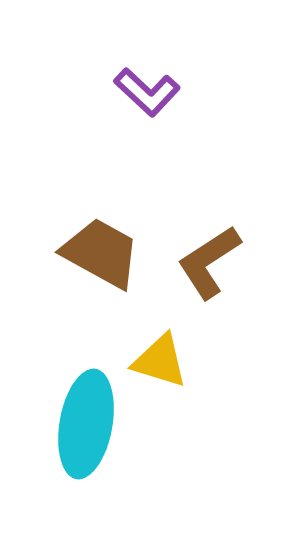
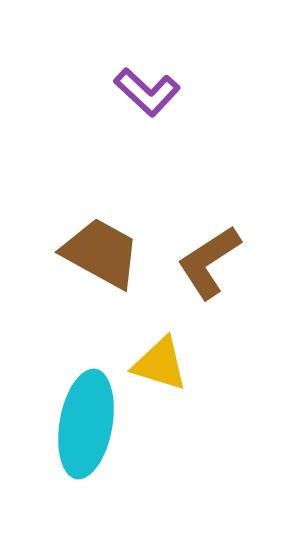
yellow triangle: moved 3 px down
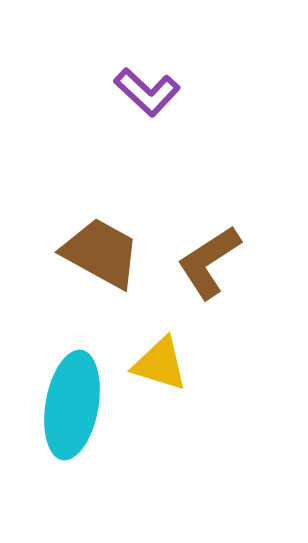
cyan ellipse: moved 14 px left, 19 px up
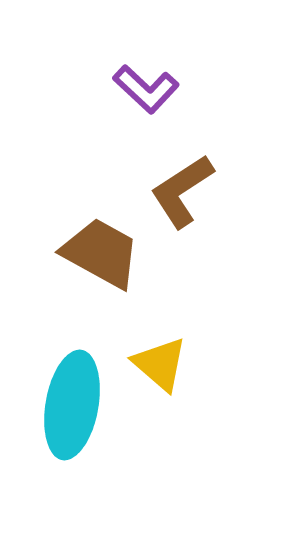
purple L-shape: moved 1 px left, 3 px up
brown L-shape: moved 27 px left, 71 px up
yellow triangle: rotated 24 degrees clockwise
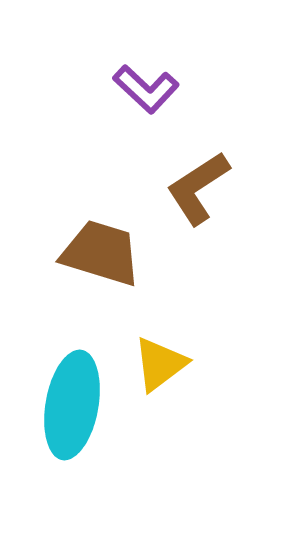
brown L-shape: moved 16 px right, 3 px up
brown trapezoid: rotated 12 degrees counterclockwise
yellow triangle: rotated 42 degrees clockwise
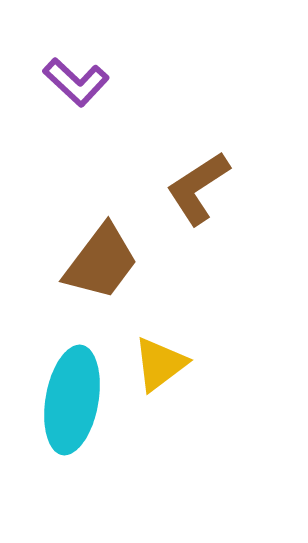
purple L-shape: moved 70 px left, 7 px up
brown trapezoid: moved 9 px down; rotated 110 degrees clockwise
cyan ellipse: moved 5 px up
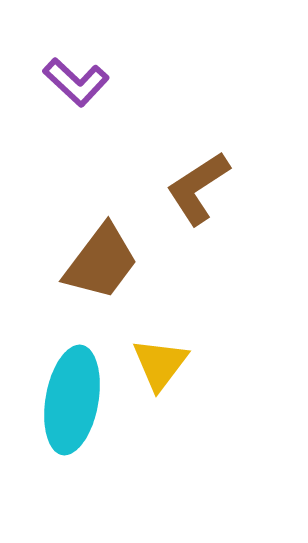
yellow triangle: rotated 16 degrees counterclockwise
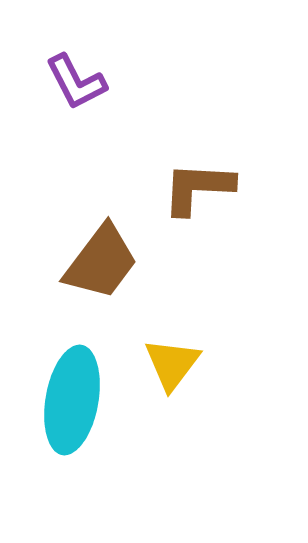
purple L-shape: rotated 20 degrees clockwise
brown L-shape: rotated 36 degrees clockwise
yellow triangle: moved 12 px right
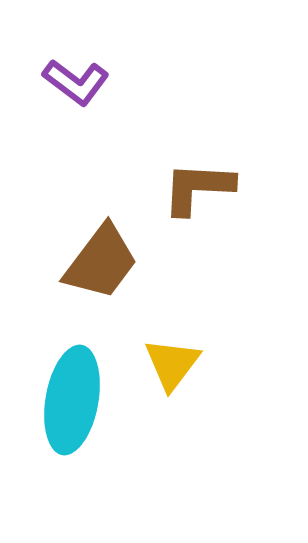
purple L-shape: rotated 26 degrees counterclockwise
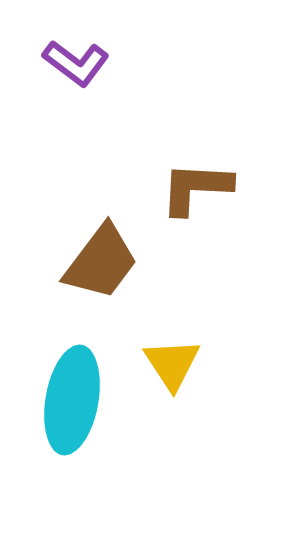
purple L-shape: moved 19 px up
brown L-shape: moved 2 px left
yellow triangle: rotated 10 degrees counterclockwise
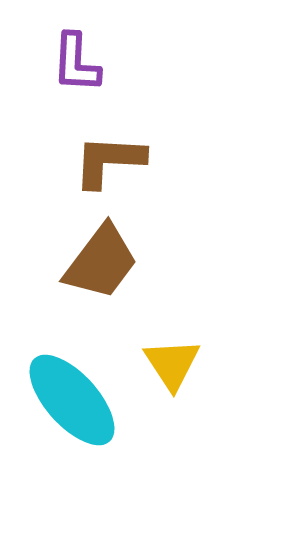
purple L-shape: rotated 56 degrees clockwise
brown L-shape: moved 87 px left, 27 px up
cyan ellipse: rotated 52 degrees counterclockwise
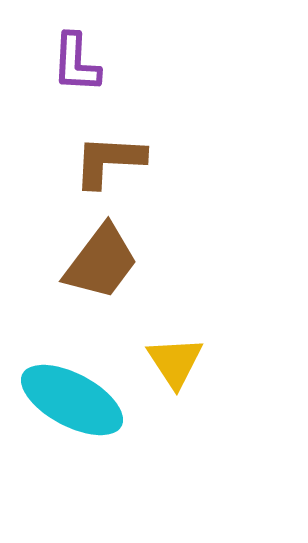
yellow triangle: moved 3 px right, 2 px up
cyan ellipse: rotated 20 degrees counterclockwise
